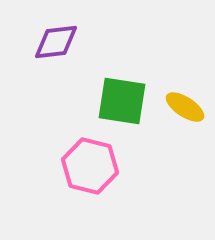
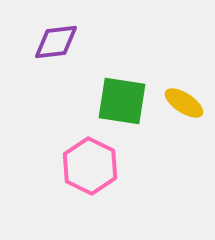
yellow ellipse: moved 1 px left, 4 px up
pink hexagon: rotated 12 degrees clockwise
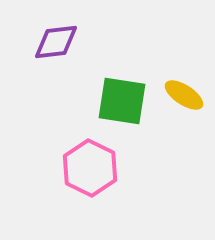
yellow ellipse: moved 8 px up
pink hexagon: moved 2 px down
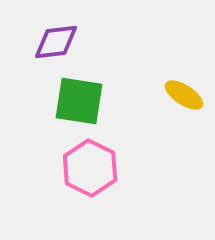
green square: moved 43 px left
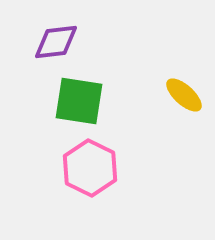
yellow ellipse: rotated 9 degrees clockwise
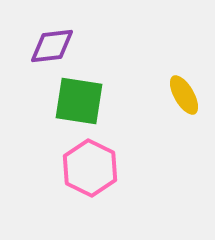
purple diamond: moved 4 px left, 4 px down
yellow ellipse: rotated 18 degrees clockwise
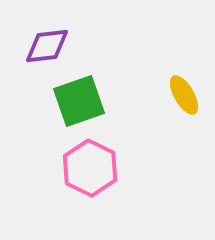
purple diamond: moved 5 px left
green square: rotated 28 degrees counterclockwise
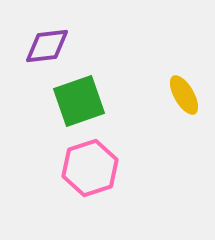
pink hexagon: rotated 16 degrees clockwise
